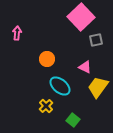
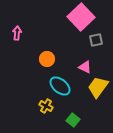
yellow cross: rotated 16 degrees counterclockwise
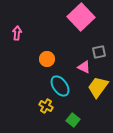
gray square: moved 3 px right, 12 px down
pink triangle: moved 1 px left
cyan ellipse: rotated 15 degrees clockwise
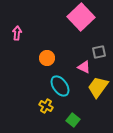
orange circle: moved 1 px up
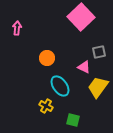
pink arrow: moved 5 px up
green square: rotated 24 degrees counterclockwise
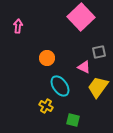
pink arrow: moved 1 px right, 2 px up
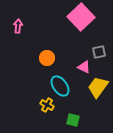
yellow cross: moved 1 px right, 1 px up
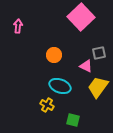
gray square: moved 1 px down
orange circle: moved 7 px right, 3 px up
pink triangle: moved 2 px right, 1 px up
cyan ellipse: rotated 35 degrees counterclockwise
